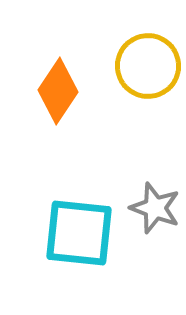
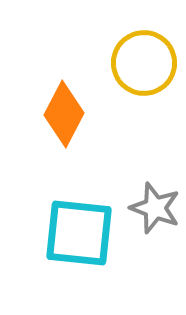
yellow circle: moved 4 px left, 3 px up
orange diamond: moved 6 px right, 23 px down; rotated 6 degrees counterclockwise
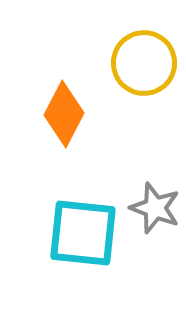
cyan square: moved 4 px right
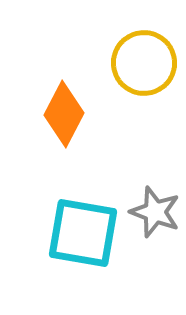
gray star: moved 4 px down
cyan square: rotated 4 degrees clockwise
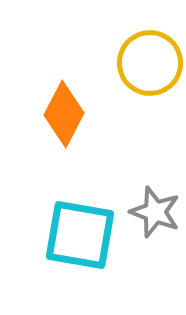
yellow circle: moved 6 px right
cyan square: moved 3 px left, 2 px down
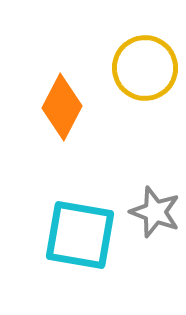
yellow circle: moved 5 px left, 5 px down
orange diamond: moved 2 px left, 7 px up
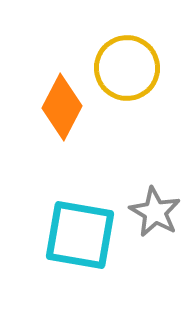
yellow circle: moved 18 px left
gray star: rotated 9 degrees clockwise
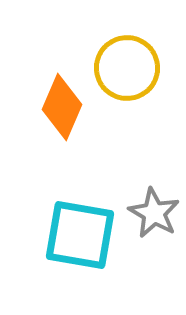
orange diamond: rotated 4 degrees counterclockwise
gray star: moved 1 px left, 1 px down
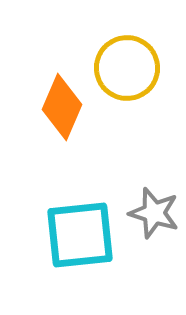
gray star: rotated 12 degrees counterclockwise
cyan square: rotated 16 degrees counterclockwise
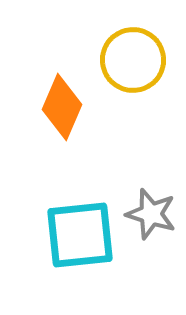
yellow circle: moved 6 px right, 8 px up
gray star: moved 3 px left, 1 px down
